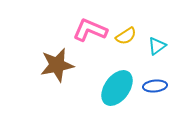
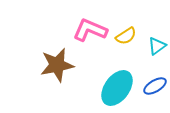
blue ellipse: rotated 25 degrees counterclockwise
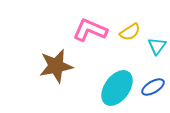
yellow semicircle: moved 4 px right, 4 px up
cyan triangle: rotated 18 degrees counterclockwise
brown star: moved 1 px left, 1 px down
blue ellipse: moved 2 px left, 1 px down
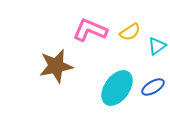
cyan triangle: rotated 18 degrees clockwise
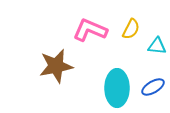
yellow semicircle: moved 1 px right, 3 px up; rotated 30 degrees counterclockwise
cyan triangle: rotated 42 degrees clockwise
cyan ellipse: rotated 36 degrees counterclockwise
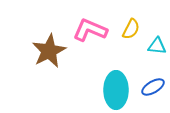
brown star: moved 7 px left, 15 px up; rotated 16 degrees counterclockwise
cyan ellipse: moved 1 px left, 2 px down
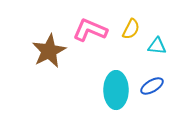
blue ellipse: moved 1 px left, 1 px up
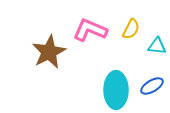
brown star: moved 1 px down
